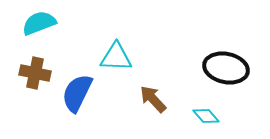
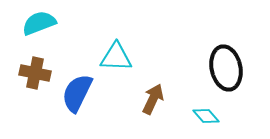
black ellipse: rotated 66 degrees clockwise
brown arrow: rotated 68 degrees clockwise
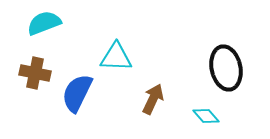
cyan semicircle: moved 5 px right
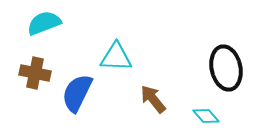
brown arrow: rotated 64 degrees counterclockwise
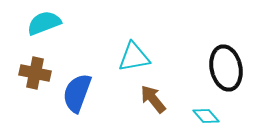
cyan triangle: moved 18 px right; rotated 12 degrees counterclockwise
blue semicircle: rotated 6 degrees counterclockwise
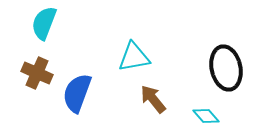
cyan semicircle: rotated 48 degrees counterclockwise
brown cross: moved 2 px right; rotated 12 degrees clockwise
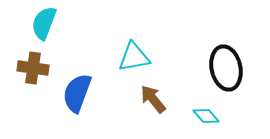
brown cross: moved 4 px left, 5 px up; rotated 16 degrees counterclockwise
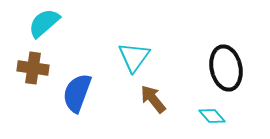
cyan semicircle: rotated 28 degrees clockwise
cyan triangle: rotated 44 degrees counterclockwise
cyan diamond: moved 6 px right
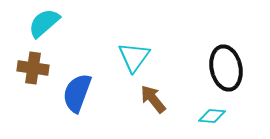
cyan diamond: rotated 44 degrees counterclockwise
